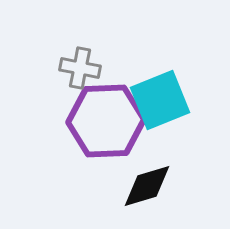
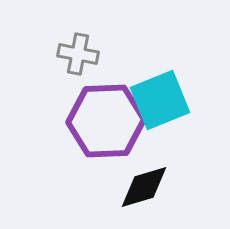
gray cross: moved 2 px left, 14 px up
black diamond: moved 3 px left, 1 px down
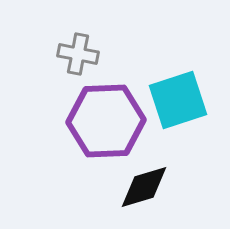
cyan square: moved 18 px right; rotated 4 degrees clockwise
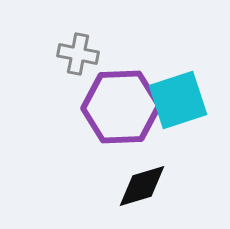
purple hexagon: moved 15 px right, 14 px up
black diamond: moved 2 px left, 1 px up
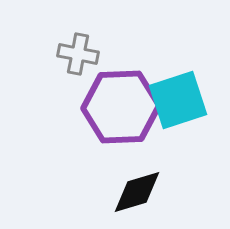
black diamond: moved 5 px left, 6 px down
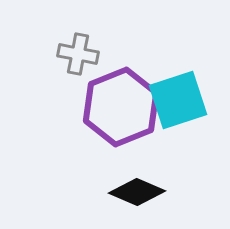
purple hexagon: rotated 20 degrees counterclockwise
black diamond: rotated 40 degrees clockwise
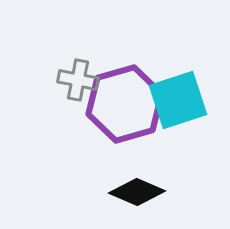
gray cross: moved 26 px down
purple hexagon: moved 4 px right, 3 px up; rotated 6 degrees clockwise
